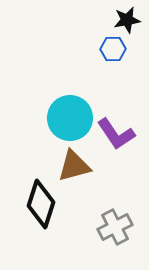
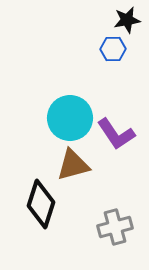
brown triangle: moved 1 px left, 1 px up
gray cross: rotated 12 degrees clockwise
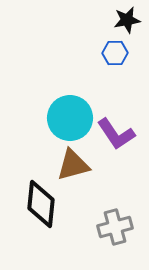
blue hexagon: moved 2 px right, 4 px down
black diamond: rotated 12 degrees counterclockwise
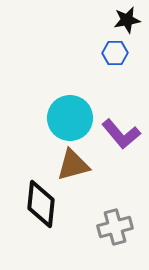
purple L-shape: moved 5 px right; rotated 6 degrees counterclockwise
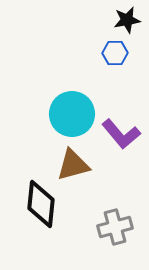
cyan circle: moved 2 px right, 4 px up
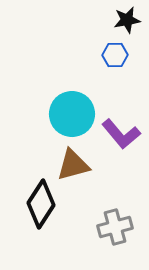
blue hexagon: moved 2 px down
black diamond: rotated 27 degrees clockwise
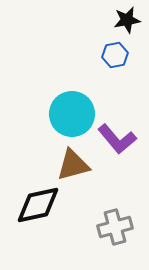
blue hexagon: rotated 10 degrees counterclockwise
purple L-shape: moved 4 px left, 5 px down
black diamond: moved 3 px left, 1 px down; rotated 45 degrees clockwise
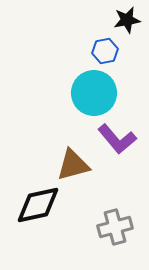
blue hexagon: moved 10 px left, 4 px up
cyan circle: moved 22 px right, 21 px up
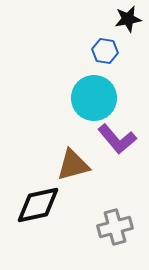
black star: moved 1 px right, 1 px up
blue hexagon: rotated 20 degrees clockwise
cyan circle: moved 5 px down
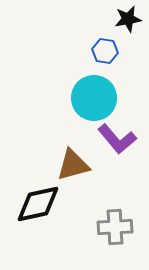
black diamond: moved 1 px up
gray cross: rotated 12 degrees clockwise
